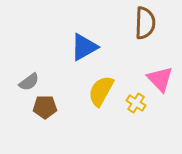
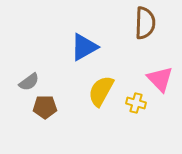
yellow cross: rotated 18 degrees counterclockwise
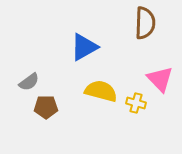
yellow semicircle: rotated 76 degrees clockwise
brown pentagon: moved 1 px right
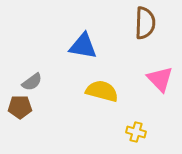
blue triangle: moved 1 px left, 1 px up; rotated 40 degrees clockwise
gray semicircle: moved 3 px right
yellow semicircle: moved 1 px right
yellow cross: moved 29 px down
brown pentagon: moved 26 px left
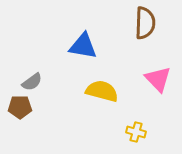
pink triangle: moved 2 px left
